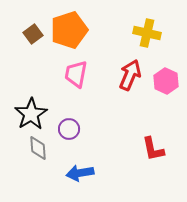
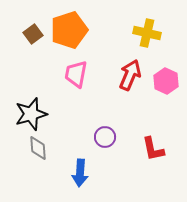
black star: rotated 16 degrees clockwise
purple circle: moved 36 px right, 8 px down
blue arrow: rotated 76 degrees counterclockwise
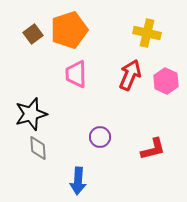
pink trapezoid: rotated 12 degrees counterclockwise
purple circle: moved 5 px left
red L-shape: rotated 92 degrees counterclockwise
blue arrow: moved 2 px left, 8 px down
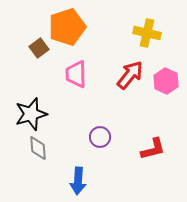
orange pentagon: moved 2 px left, 3 px up
brown square: moved 6 px right, 14 px down
red arrow: rotated 16 degrees clockwise
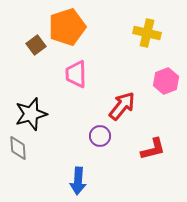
brown square: moved 3 px left, 3 px up
red arrow: moved 8 px left, 31 px down
pink hexagon: rotated 15 degrees clockwise
purple circle: moved 1 px up
gray diamond: moved 20 px left
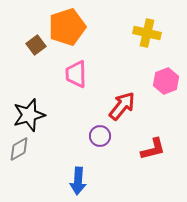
black star: moved 2 px left, 1 px down
gray diamond: moved 1 px right, 1 px down; rotated 65 degrees clockwise
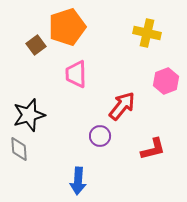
gray diamond: rotated 65 degrees counterclockwise
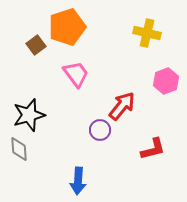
pink trapezoid: rotated 144 degrees clockwise
purple circle: moved 6 px up
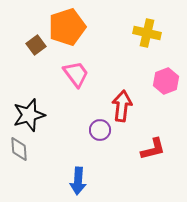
red arrow: rotated 32 degrees counterclockwise
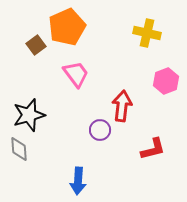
orange pentagon: rotated 6 degrees counterclockwise
